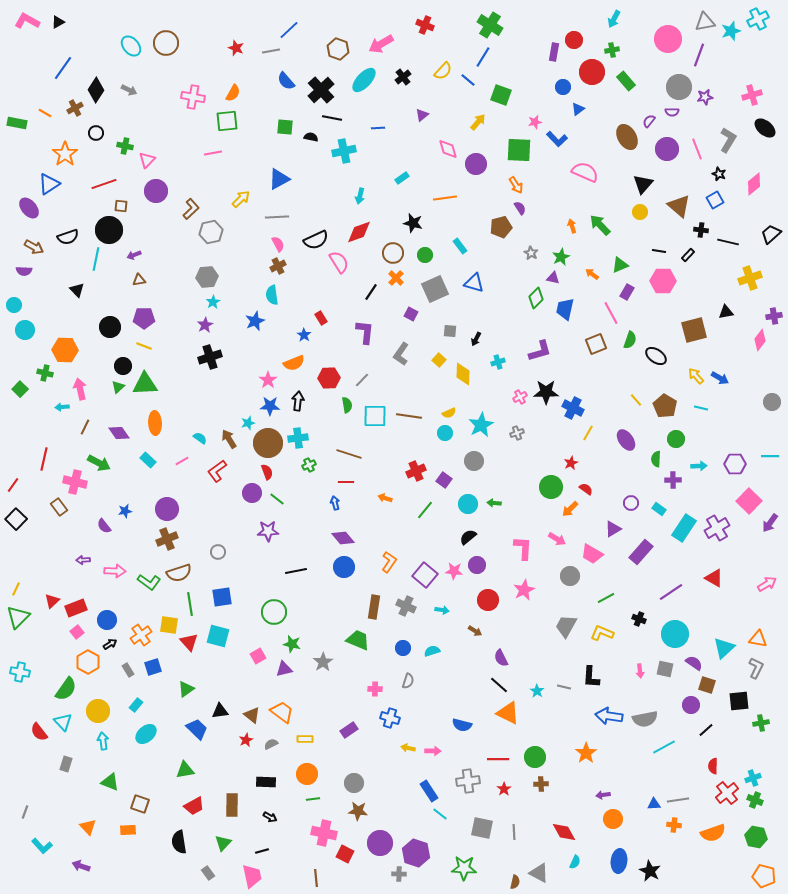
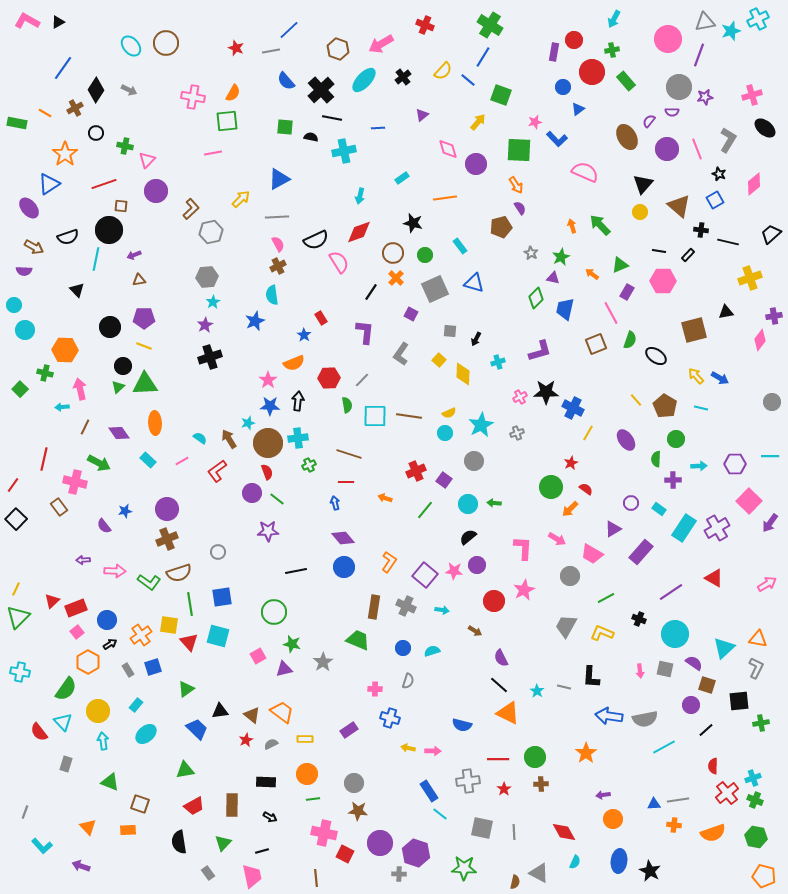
red circle at (488, 600): moved 6 px right, 1 px down
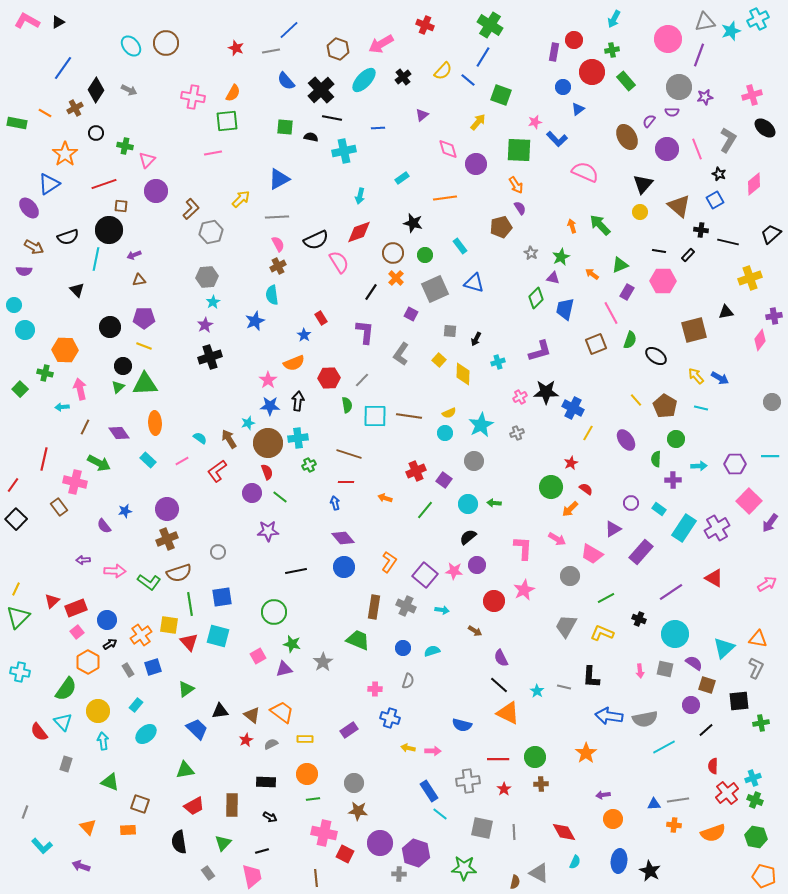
green line at (277, 499): moved 3 px right, 2 px up
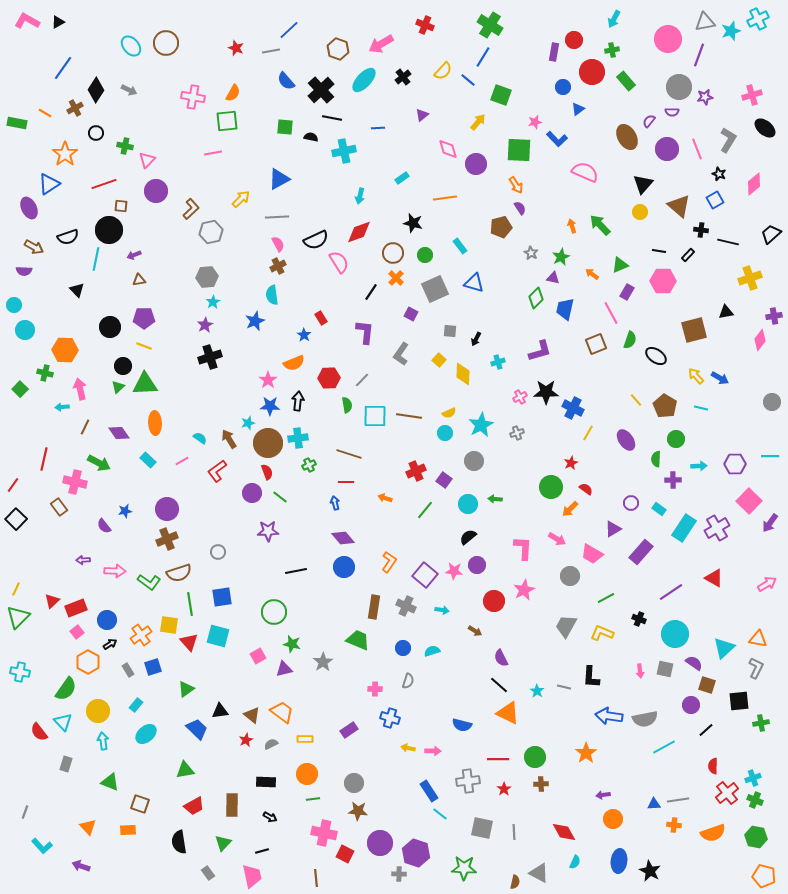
purple ellipse at (29, 208): rotated 15 degrees clockwise
green arrow at (494, 503): moved 1 px right, 4 px up
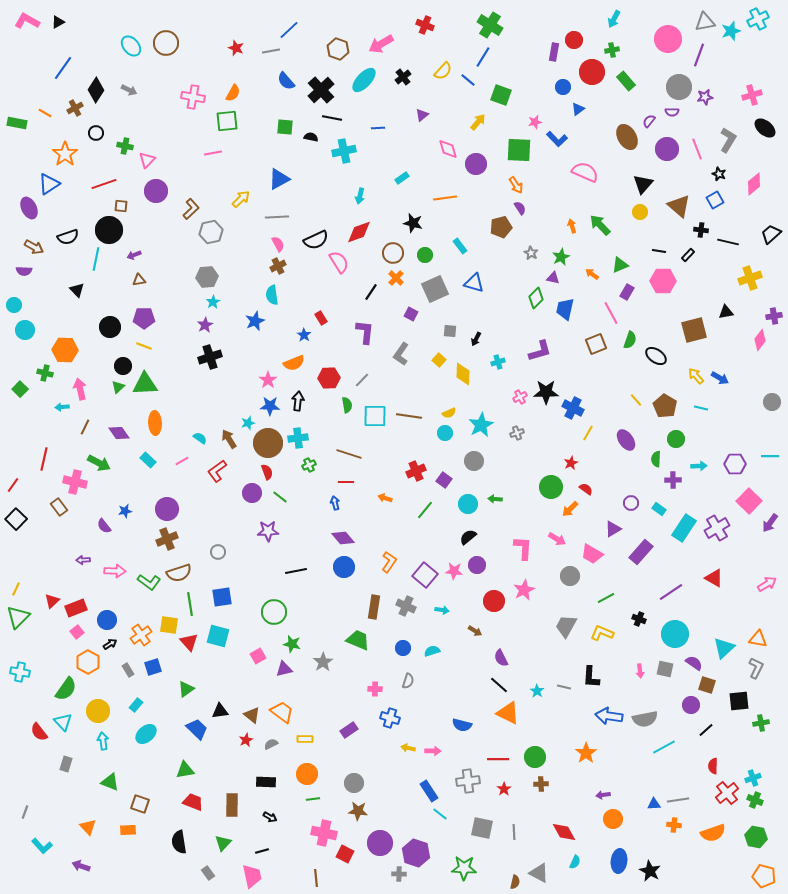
red trapezoid at (194, 806): moved 1 px left, 4 px up; rotated 130 degrees counterclockwise
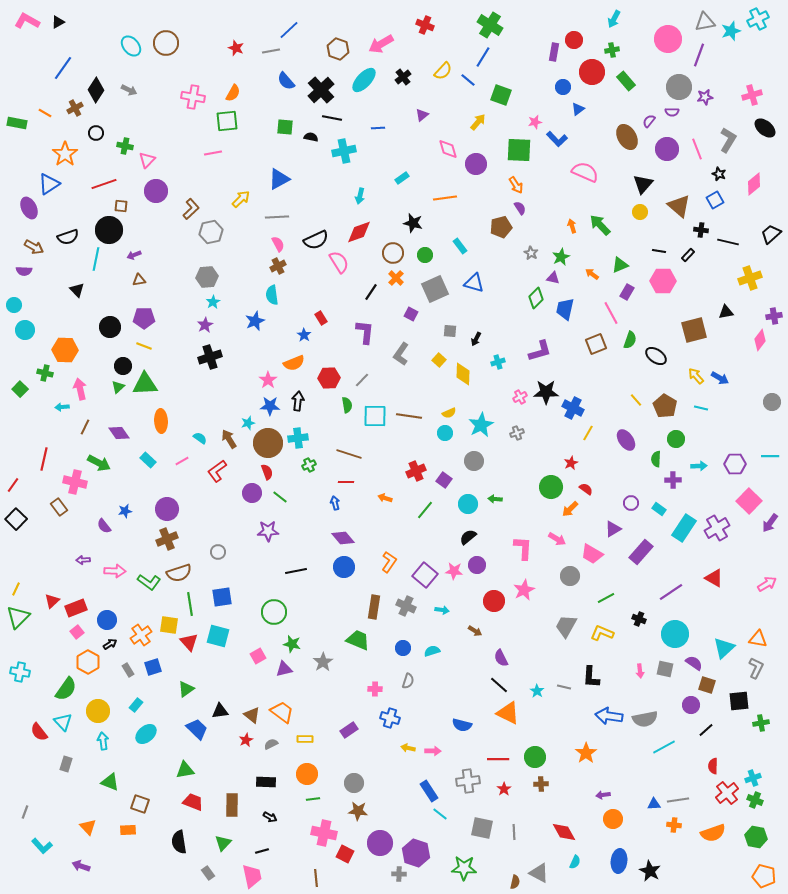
orange ellipse at (155, 423): moved 6 px right, 2 px up
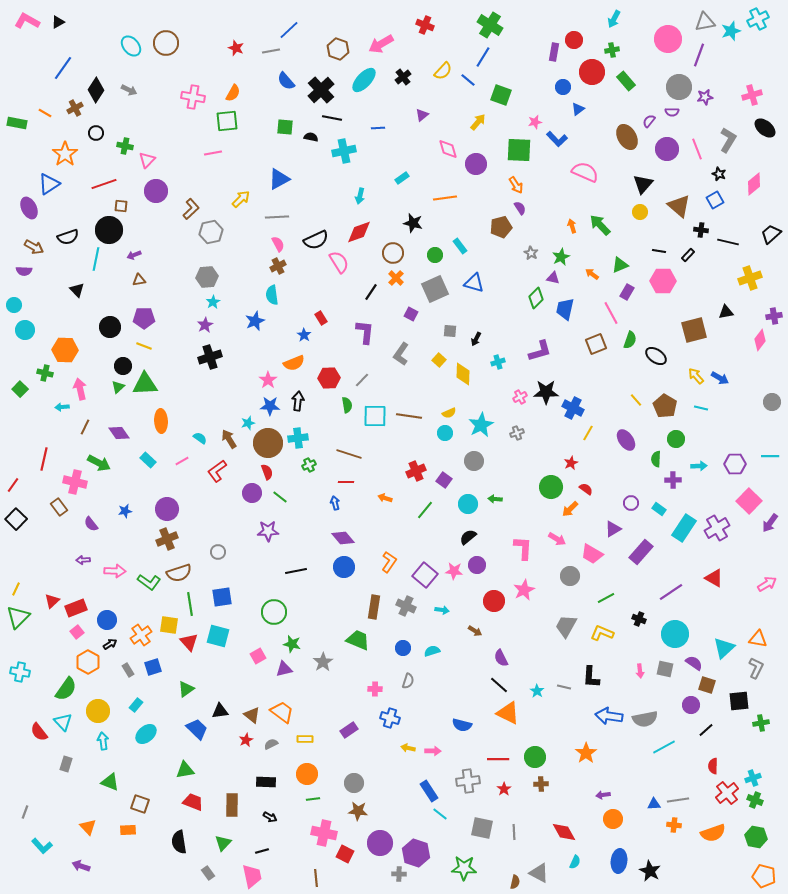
green circle at (425, 255): moved 10 px right
purple semicircle at (104, 526): moved 13 px left, 2 px up
